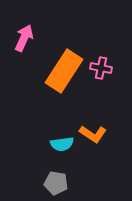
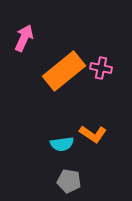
orange rectangle: rotated 18 degrees clockwise
gray pentagon: moved 13 px right, 2 px up
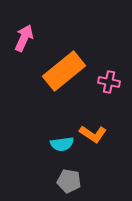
pink cross: moved 8 px right, 14 px down
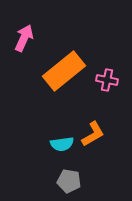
pink cross: moved 2 px left, 2 px up
orange L-shape: rotated 64 degrees counterclockwise
